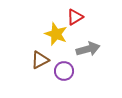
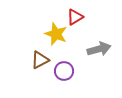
gray arrow: moved 11 px right
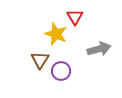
red triangle: rotated 30 degrees counterclockwise
brown triangle: rotated 30 degrees counterclockwise
purple circle: moved 3 px left
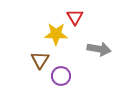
yellow star: rotated 20 degrees counterclockwise
gray arrow: rotated 25 degrees clockwise
purple circle: moved 5 px down
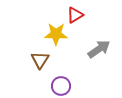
red triangle: moved 2 px up; rotated 30 degrees clockwise
gray arrow: rotated 45 degrees counterclockwise
purple circle: moved 10 px down
